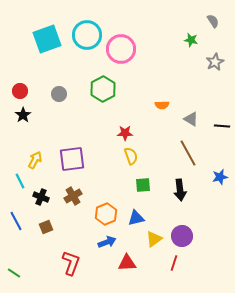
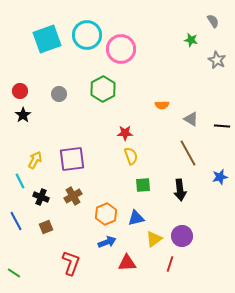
gray star: moved 2 px right, 2 px up; rotated 18 degrees counterclockwise
red line: moved 4 px left, 1 px down
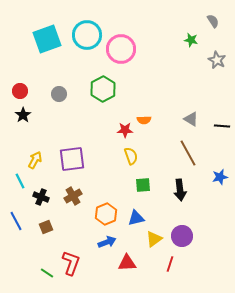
orange semicircle: moved 18 px left, 15 px down
red star: moved 3 px up
green line: moved 33 px right
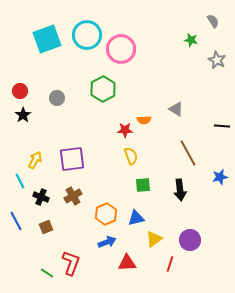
gray circle: moved 2 px left, 4 px down
gray triangle: moved 15 px left, 10 px up
purple circle: moved 8 px right, 4 px down
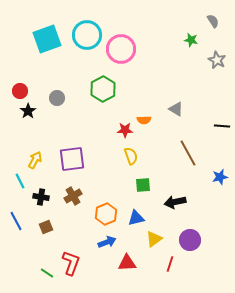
black star: moved 5 px right, 4 px up
black arrow: moved 5 px left, 12 px down; rotated 85 degrees clockwise
black cross: rotated 14 degrees counterclockwise
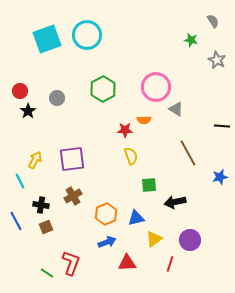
pink circle: moved 35 px right, 38 px down
green square: moved 6 px right
black cross: moved 8 px down
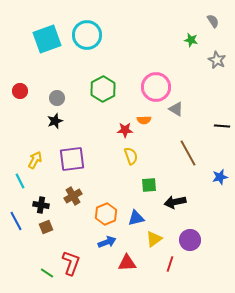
black star: moved 27 px right, 10 px down; rotated 14 degrees clockwise
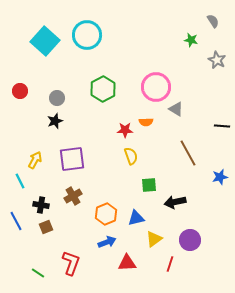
cyan square: moved 2 px left, 2 px down; rotated 28 degrees counterclockwise
orange semicircle: moved 2 px right, 2 px down
green line: moved 9 px left
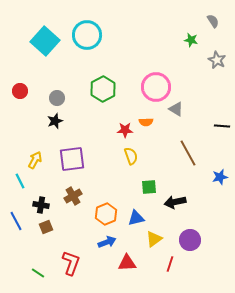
green square: moved 2 px down
